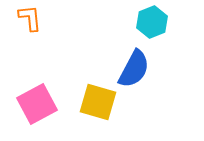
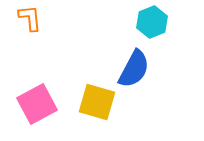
yellow square: moved 1 px left
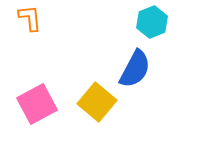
blue semicircle: moved 1 px right
yellow square: rotated 24 degrees clockwise
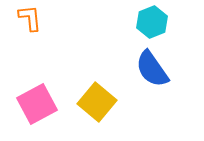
blue semicircle: moved 17 px right; rotated 117 degrees clockwise
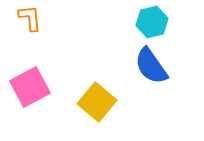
cyan hexagon: rotated 8 degrees clockwise
blue semicircle: moved 1 px left, 3 px up
pink square: moved 7 px left, 17 px up
